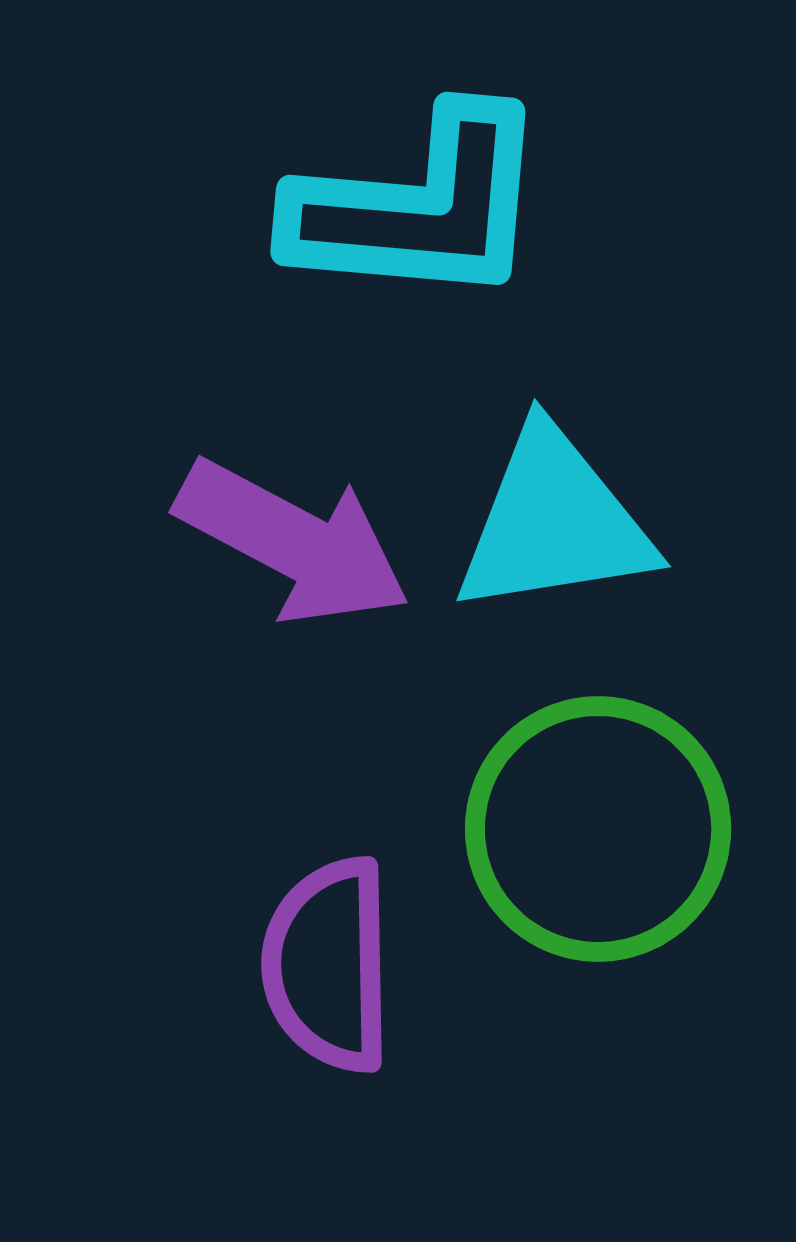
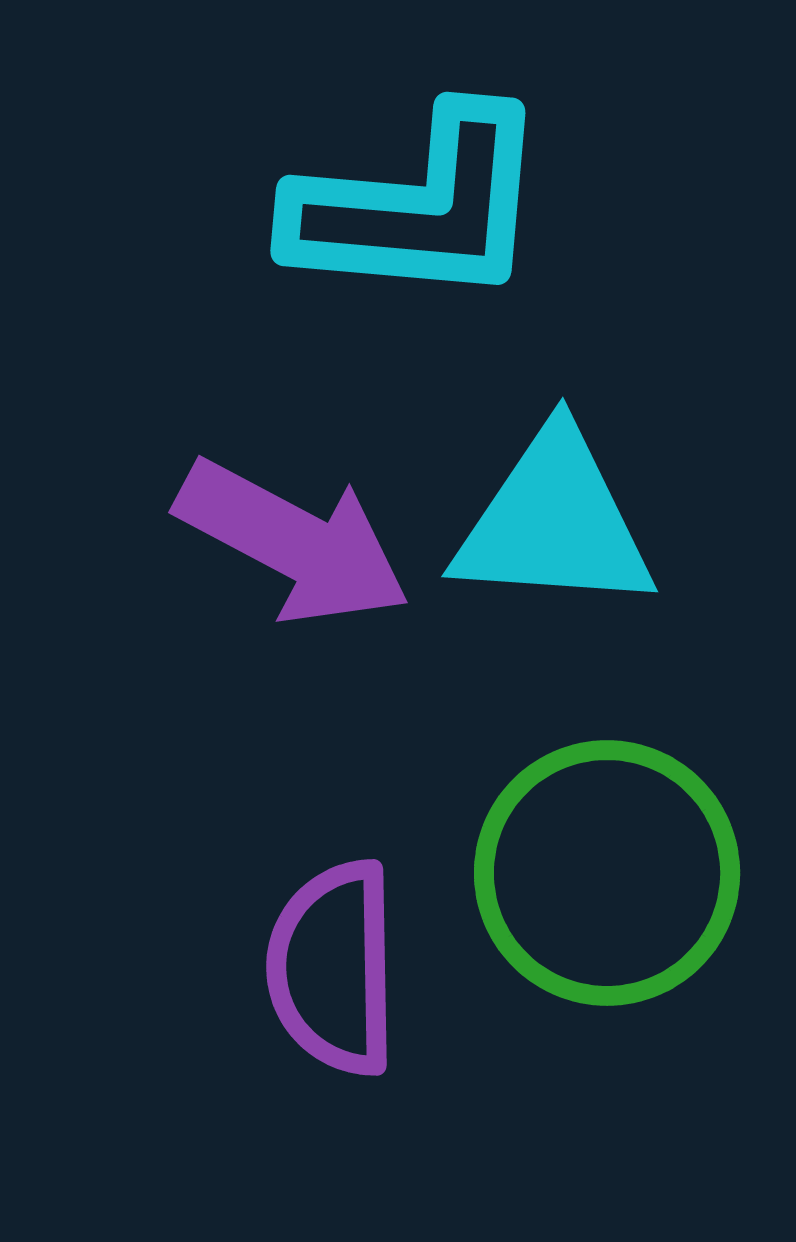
cyan triangle: rotated 13 degrees clockwise
green circle: moved 9 px right, 44 px down
purple semicircle: moved 5 px right, 3 px down
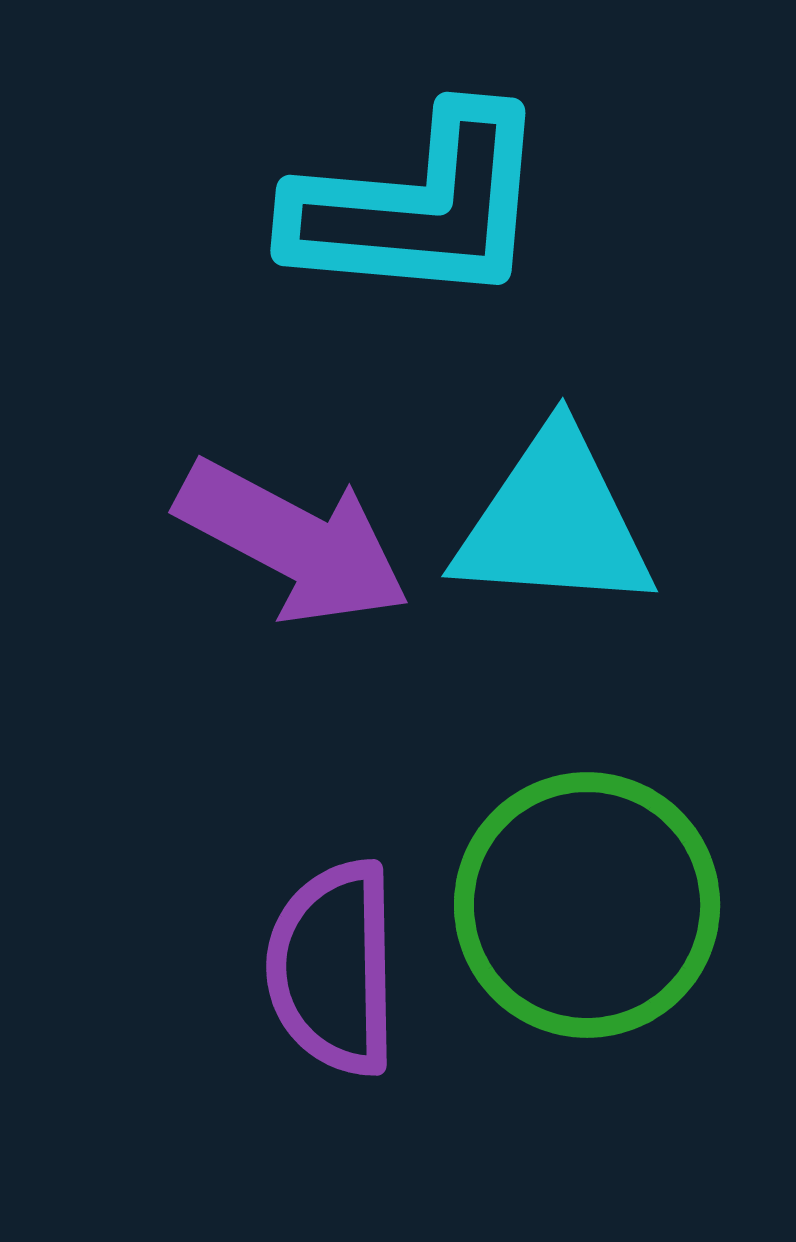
green circle: moved 20 px left, 32 px down
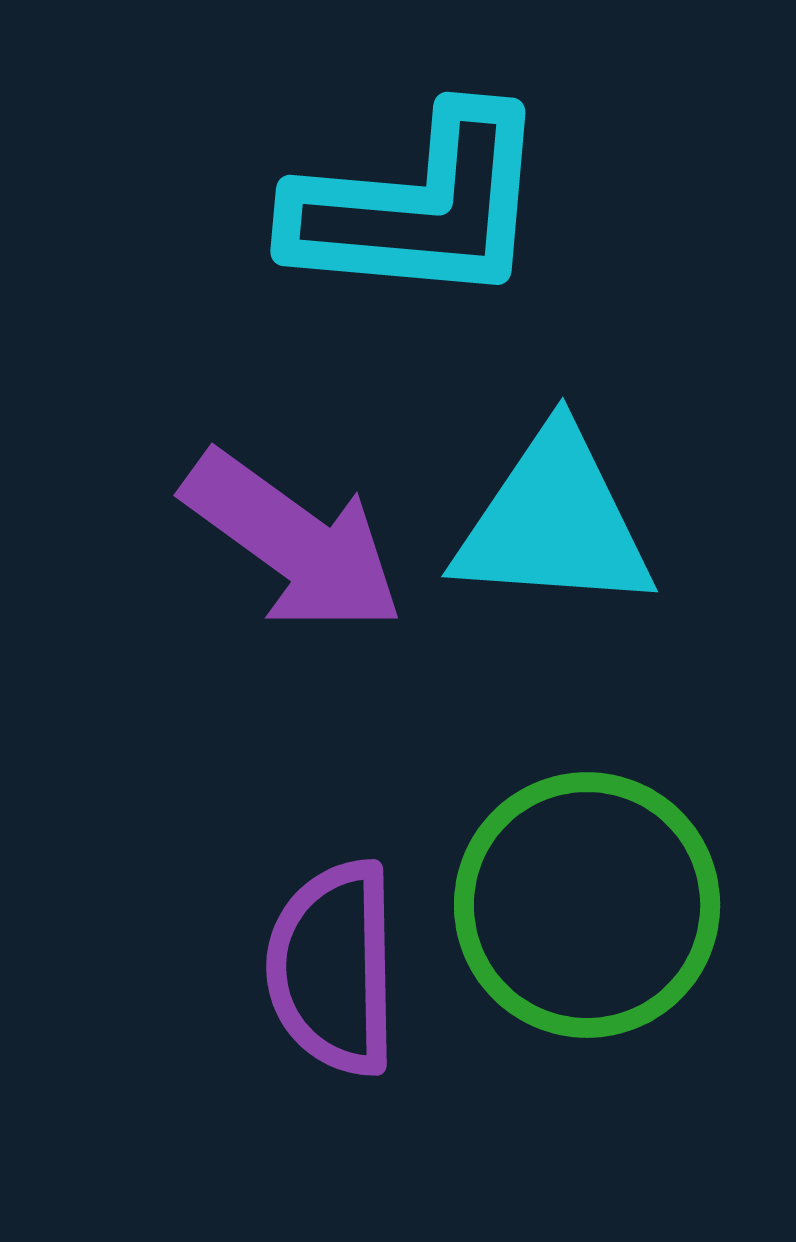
purple arrow: rotated 8 degrees clockwise
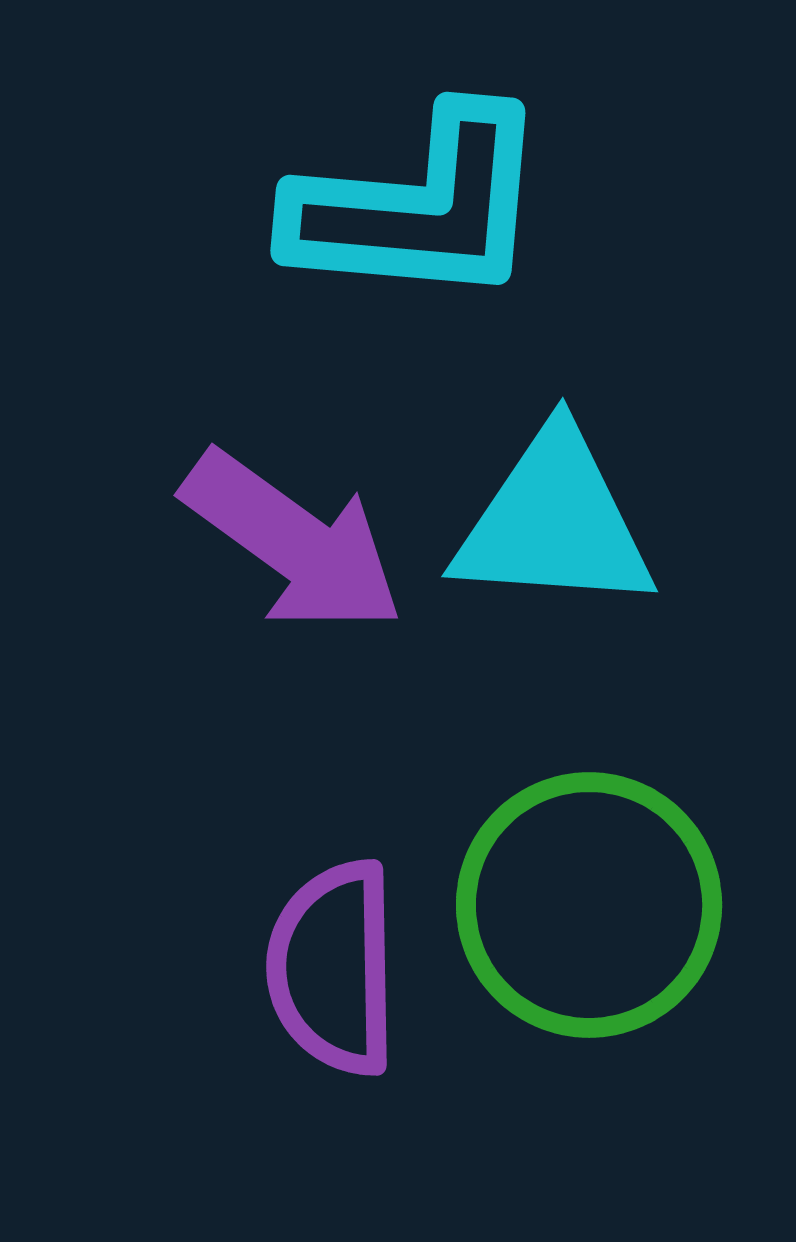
green circle: moved 2 px right
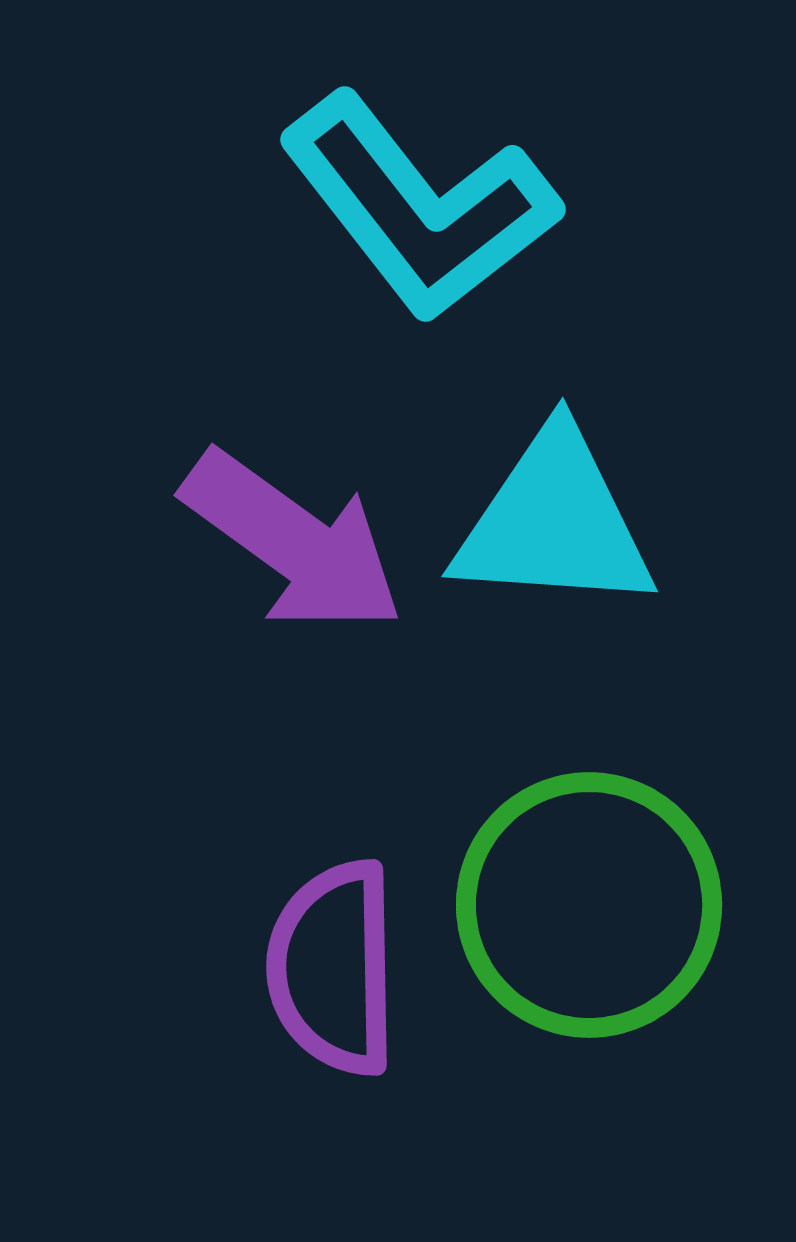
cyan L-shape: rotated 47 degrees clockwise
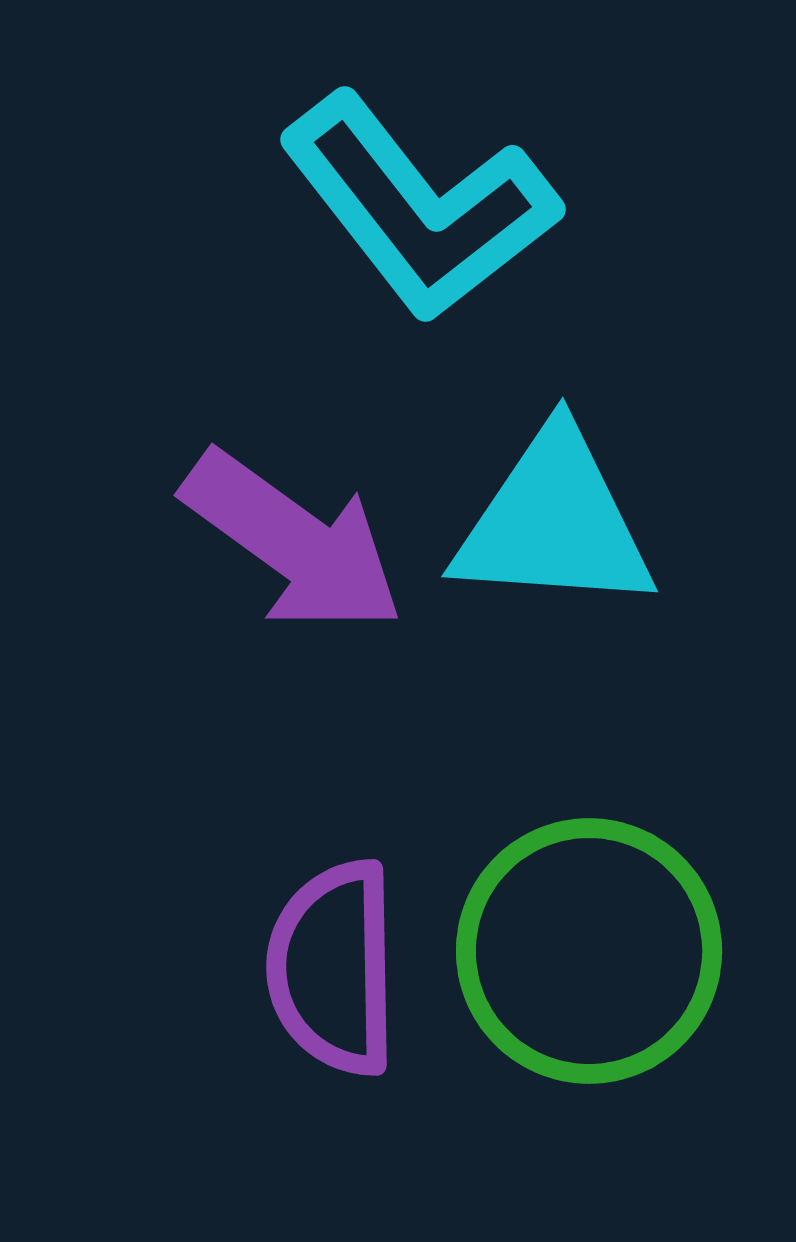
green circle: moved 46 px down
